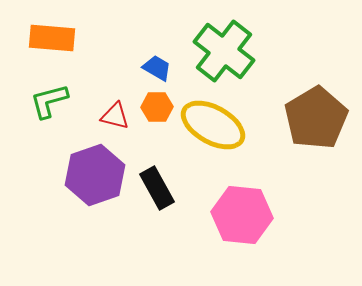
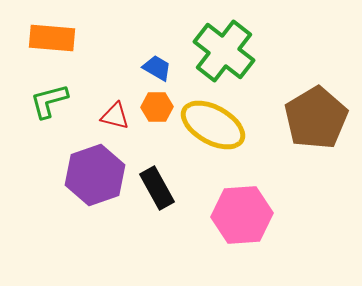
pink hexagon: rotated 10 degrees counterclockwise
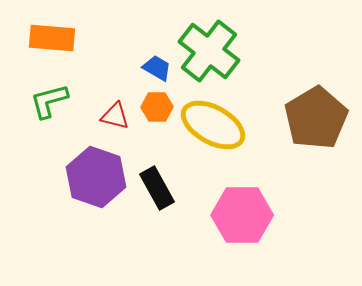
green cross: moved 15 px left
purple hexagon: moved 1 px right, 2 px down; rotated 22 degrees counterclockwise
pink hexagon: rotated 4 degrees clockwise
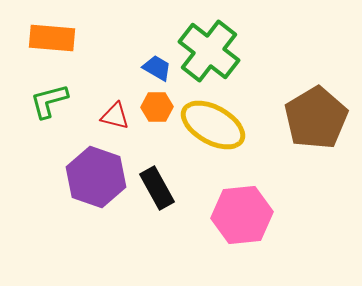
pink hexagon: rotated 6 degrees counterclockwise
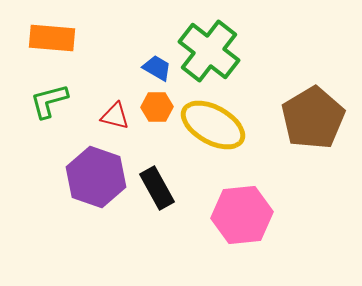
brown pentagon: moved 3 px left
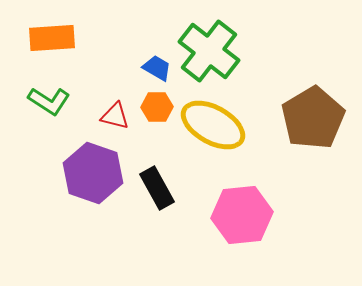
orange rectangle: rotated 9 degrees counterclockwise
green L-shape: rotated 132 degrees counterclockwise
purple hexagon: moved 3 px left, 4 px up
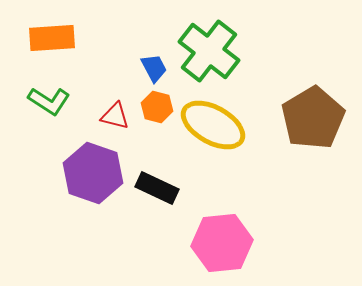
blue trapezoid: moved 3 px left; rotated 32 degrees clockwise
orange hexagon: rotated 16 degrees clockwise
black rectangle: rotated 36 degrees counterclockwise
pink hexagon: moved 20 px left, 28 px down
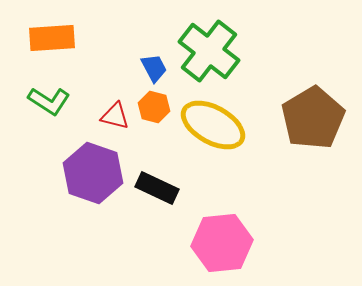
orange hexagon: moved 3 px left
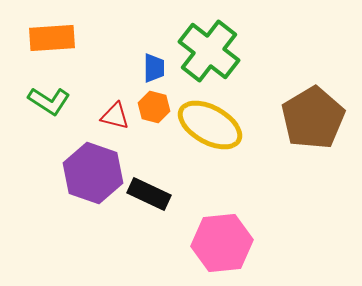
blue trapezoid: rotated 28 degrees clockwise
yellow ellipse: moved 3 px left
black rectangle: moved 8 px left, 6 px down
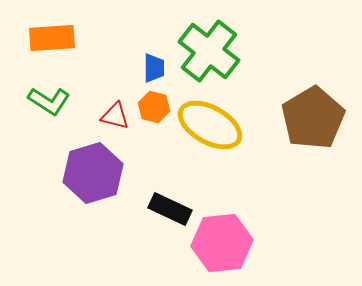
purple hexagon: rotated 24 degrees clockwise
black rectangle: moved 21 px right, 15 px down
